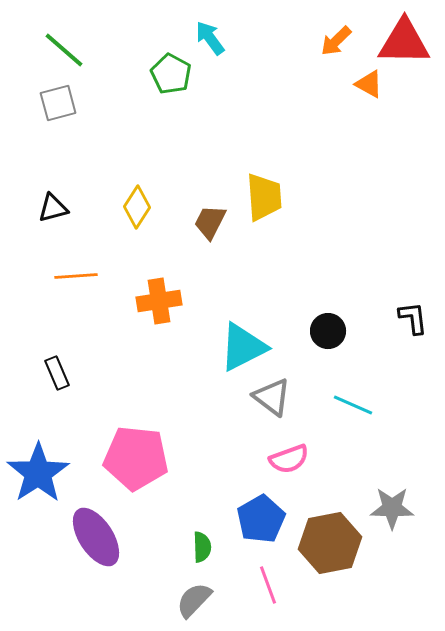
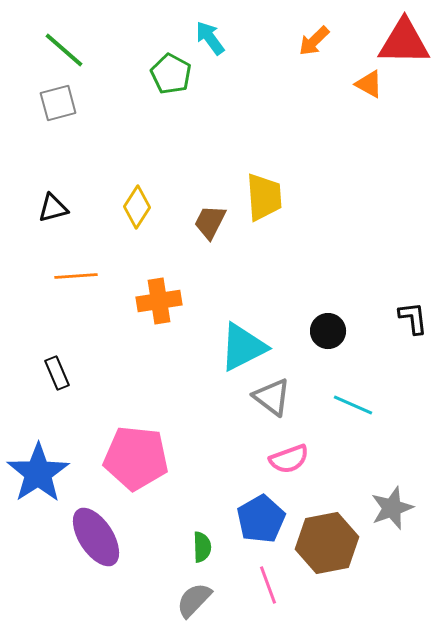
orange arrow: moved 22 px left
gray star: rotated 21 degrees counterclockwise
brown hexagon: moved 3 px left
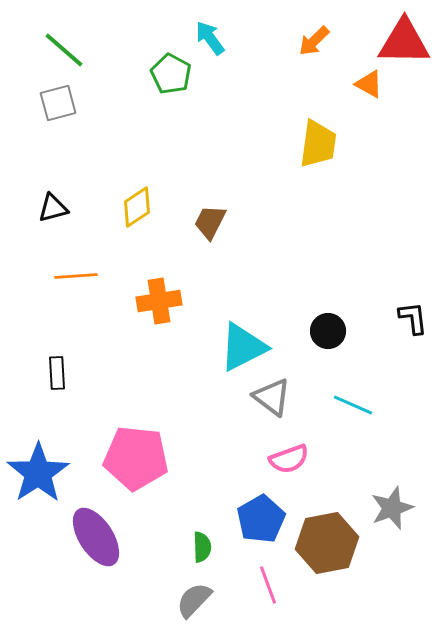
yellow trapezoid: moved 54 px right, 53 px up; rotated 12 degrees clockwise
yellow diamond: rotated 24 degrees clockwise
black rectangle: rotated 20 degrees clockwise
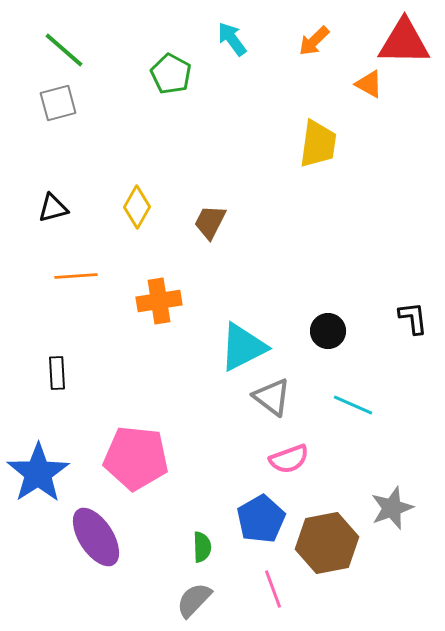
cyan arrow: moved 22 px right, 1 px down
yellow diamond: rotated 27 degrees counterclockwise
pink line: moved 5 px right, 4 px down
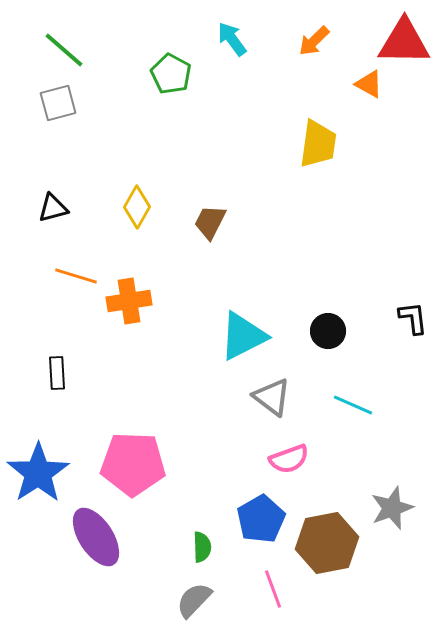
orange line: rotated 21 degrees clockwise
orange cross: moved 30 px left
cyan triangle: moved 11 px up
pink pentagon: moved 3 px left, 6 px down; rotated 4 degrees counterclockwise
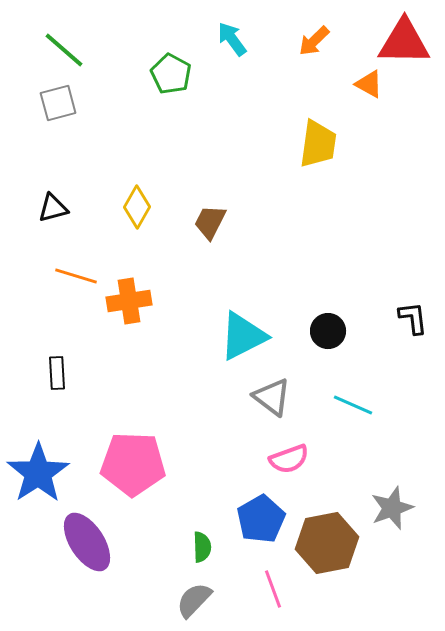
purple ellipse: moved 9 px left, 5 px down
